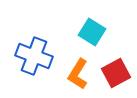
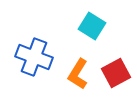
cyan square: moved 6 px up
blue cross: moved 1 px down
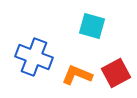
cyan square: rotated 16 degrees counterclockwise
orange L-shape: moved 1 px left, 1 px down; rotated 80 degrees clockwise
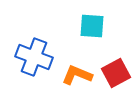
cyan square: rotated 12 degrees counterclockwise
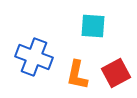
cyan square: moved 1 px right
orange L-shape: rotated 100 degrees counterclockwise
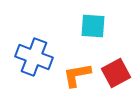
orange L-shape: rotated 68 degrees clockwise
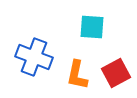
cyan square: moved 1 px left, 1 px down
orange L-shape: rotated 68 degrees counterclockwise
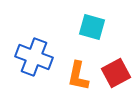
cyan square: rotated 12 degrees clockwise
orange L-shape: moved 1 px right, 1 px down
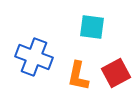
cyan square: rotated 8 degrees counterclockwise
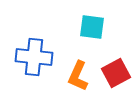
blue cross: rotated 15 degrees counterclockwise
orange L-shape: rotated 12 degrees clockwise
